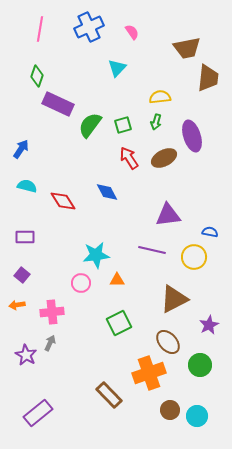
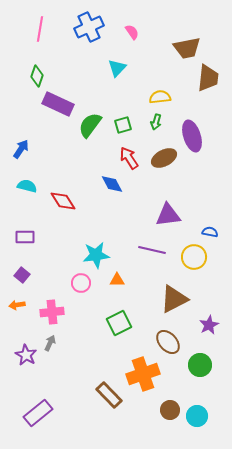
blue diamond at (107, 192): moved 5 px right, 8 px up
orange cross at (149, 373): moved 6 px left, 1 px down
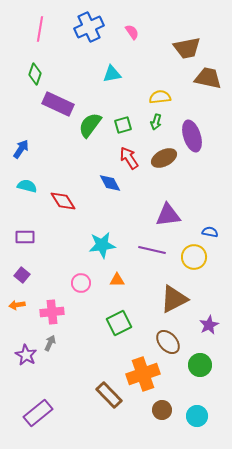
cyan triangle at (117, 68): moved 5 px left, 6 px down; rotated 36 degrees clockwise
green diamond at (37, 76): moved 2 px left, 2 px up
brown trapezoid at (208, 78): rotated 84 degrees counterclockwise
blue diamond at (112, 184): moved 2 px left, 1 px up
cyan star at (96, 255): moved 6 px right, 10 px up
brown circle at (170, 410): moved 8 px left
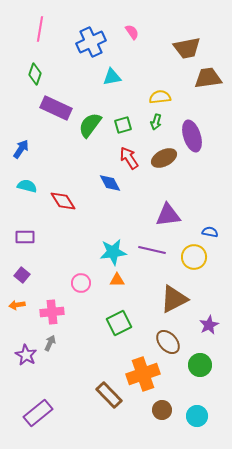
blue cross at (89, 27): moved 2 px right, 15 px down
cyan triangle at (112, 74): moved 3 px down
brown trapezoid at (208, 78): rotated 20 degrees counterclockwise
purple rectangle at (58, 104): moved 2 px left, 4 px down
cyan star at (102, 245): moved 11 px right, 7 px down
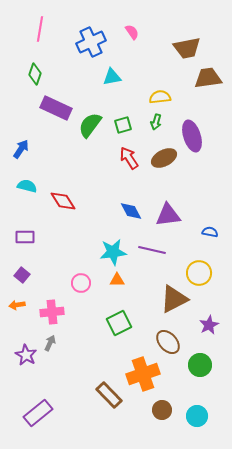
blue diamond at (110, 183): moved 21 px right, 28 px down
yellow circle at (194, 257): moved 5 px right, 16 px down
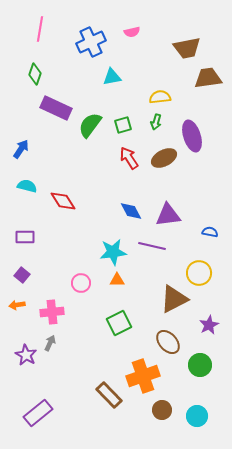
pink semicircle at (132, 32): rotated 112 degrees clockwise
purple line at (152, 250): moved 4 px up
orange cross at (143, 374): moved 2 px down
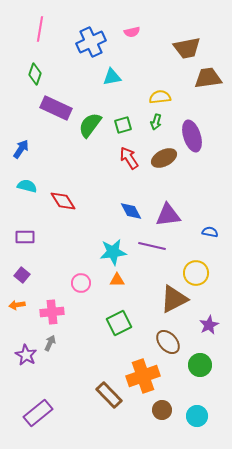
yellow circle at (199, 273): moved 3 px left
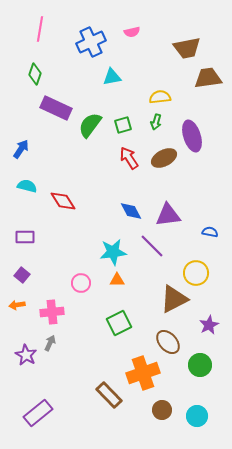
purple line at (152, 246): rotated 32 degrees clockwise
orange cross at (143, 376): moved 3 px up
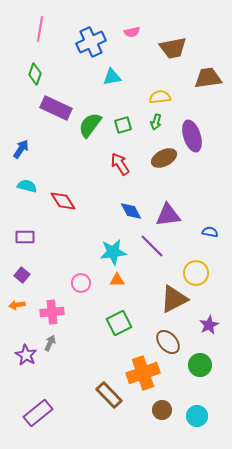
brown trapezoid at (187, 48): moved 14 px left
red arrow at (129, 158): moved 9 px left, 6 px down
